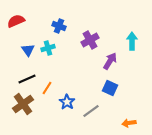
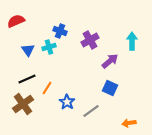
blue cross: moved 1 px right, 5 px down
cyan cross: moved 1 px right, 1 px up
purple arrow: rotated 18 degrees clockwise
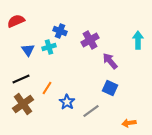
cyan arrow: moved 6 px right, 1 px up
purple arrow: rotated 90 degrees counterclockwise
black line: moved 6 px left
